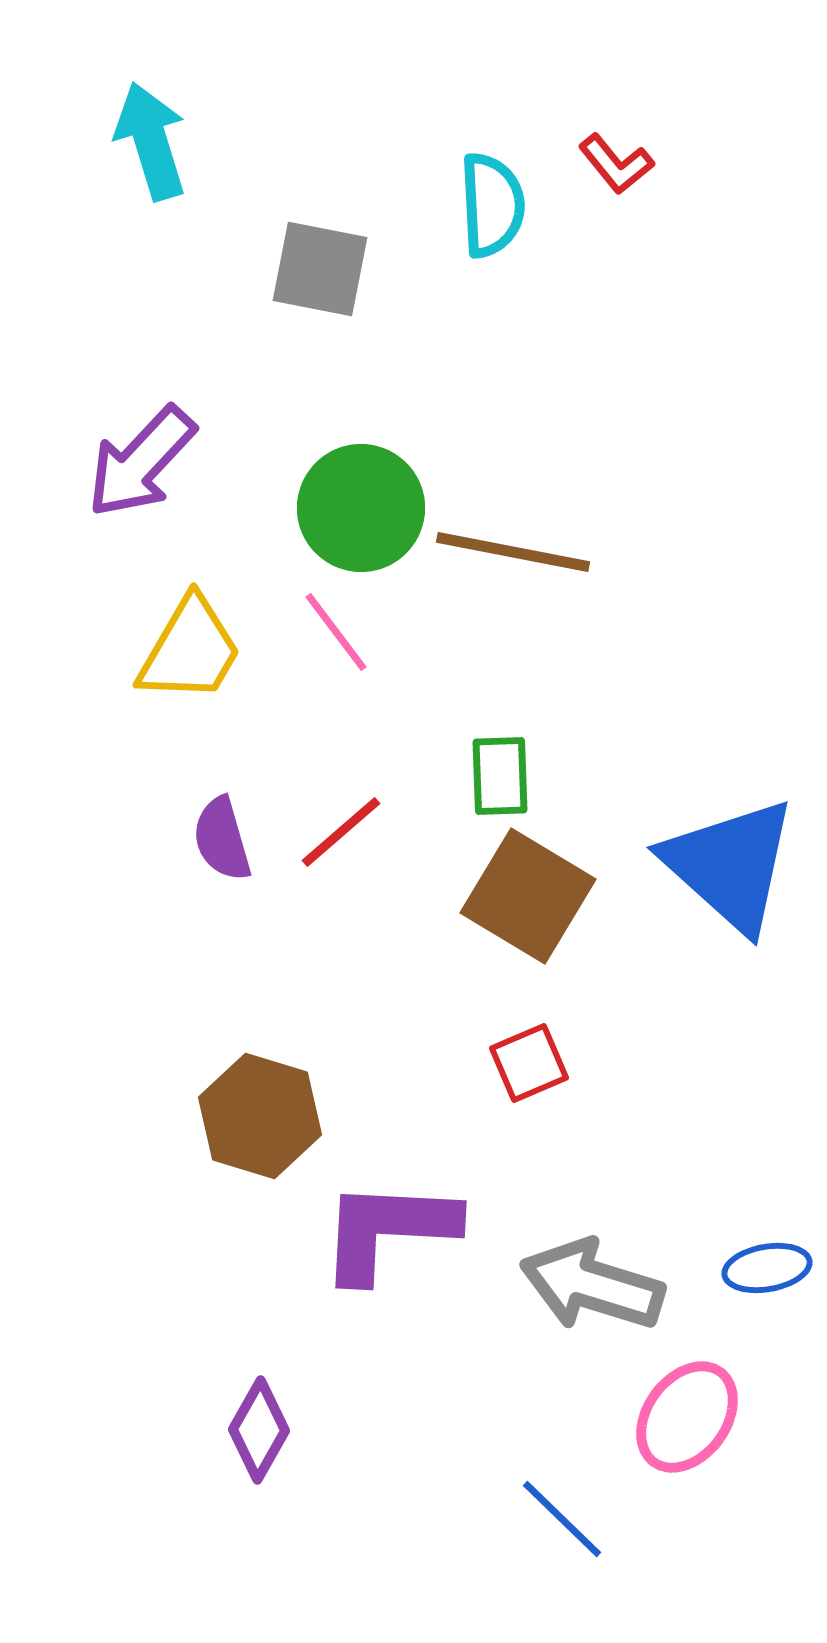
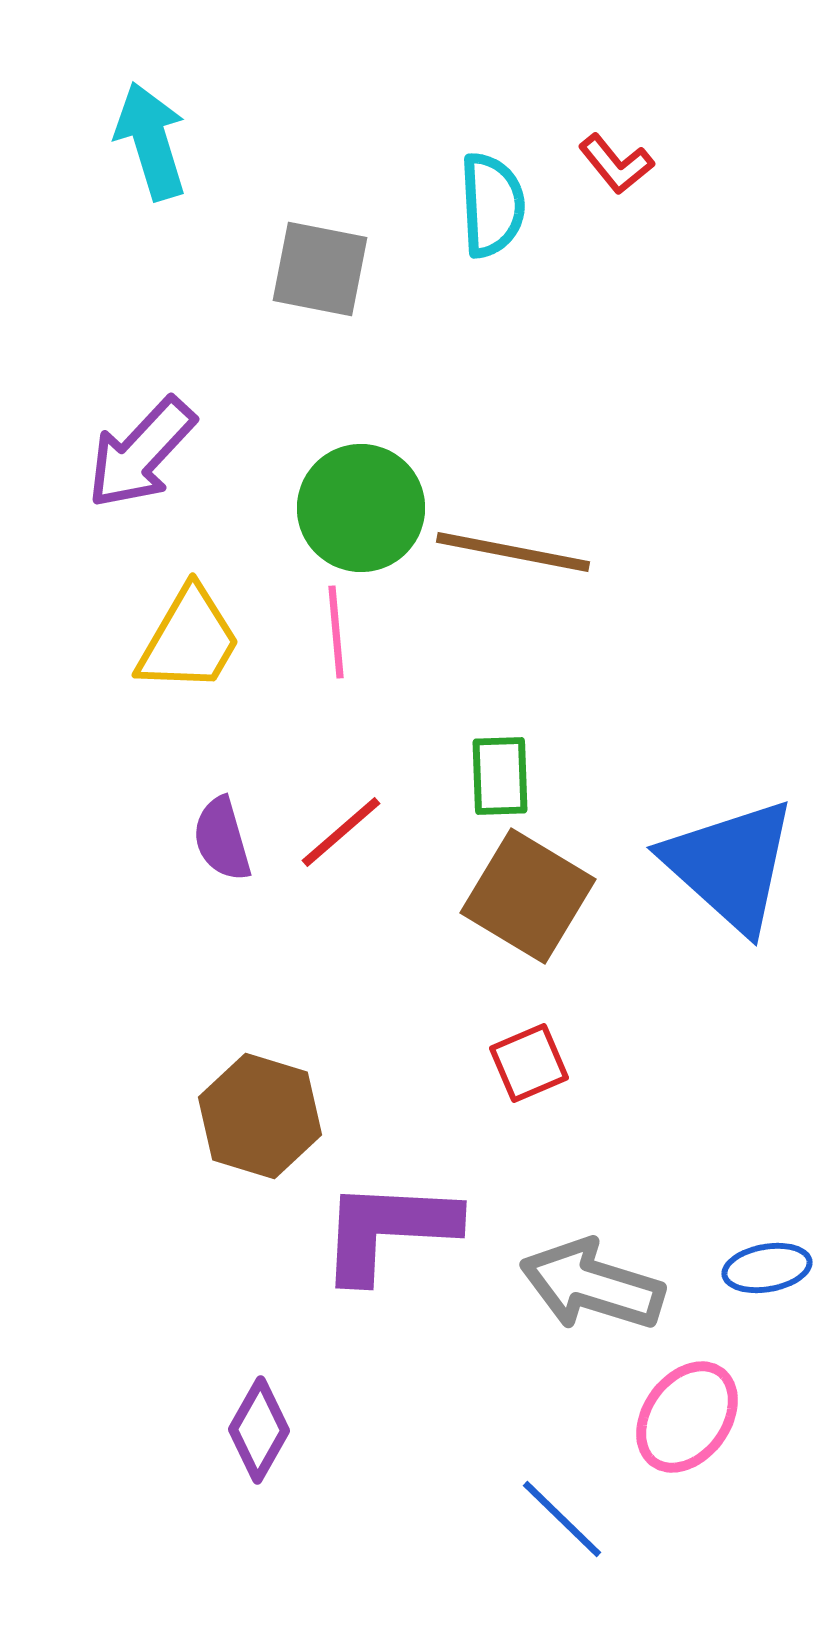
purple arrow: moved 9 px up
pink line: rotated 32 degrees clockwise
yellow trapezoid: moved 1 px left, 10 px up
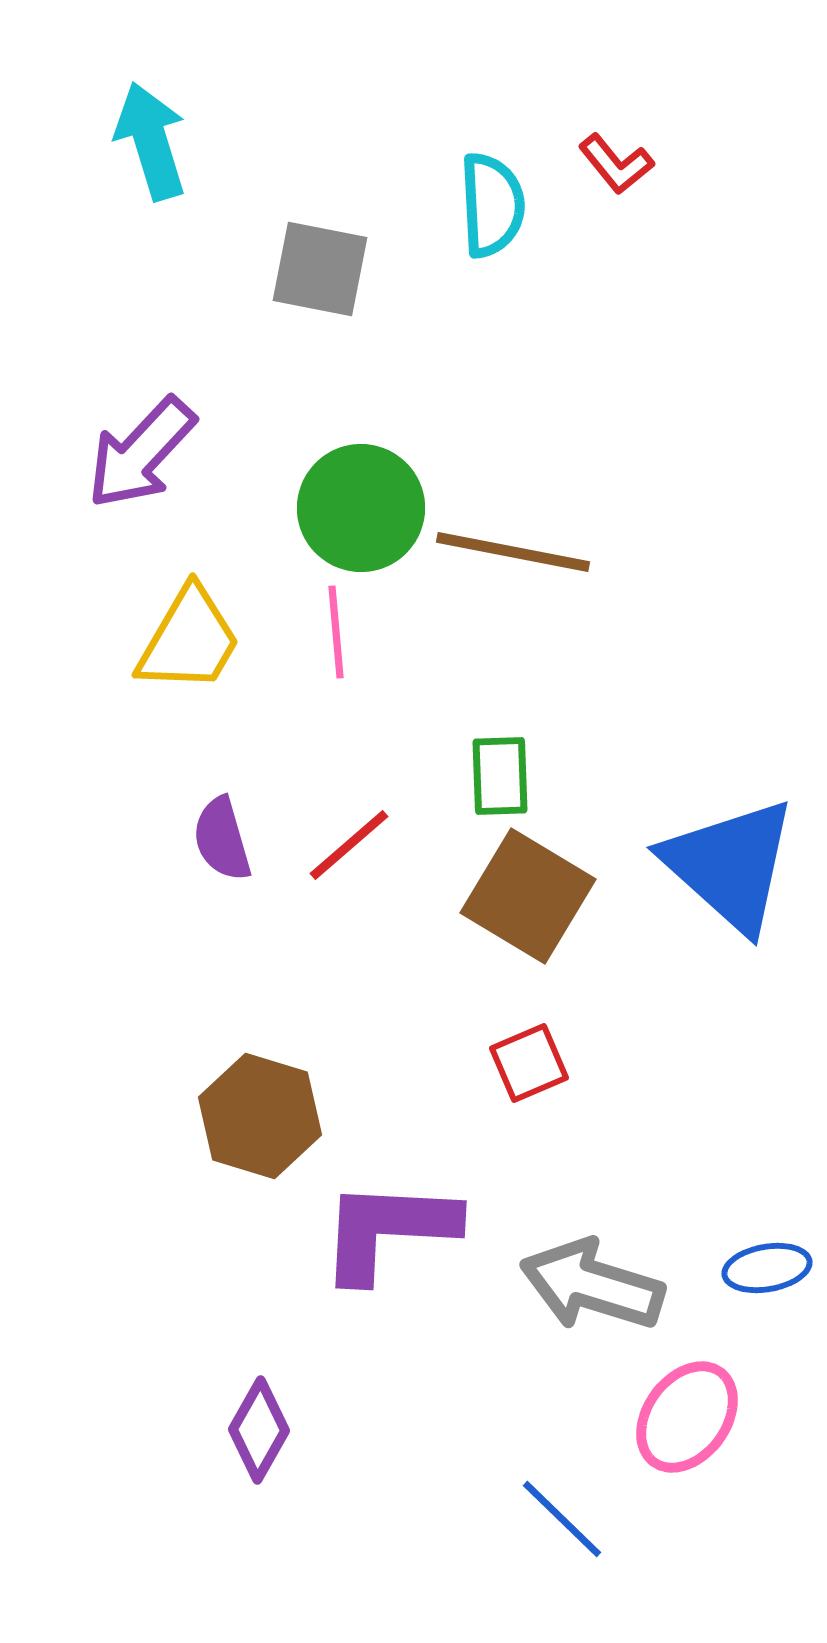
red line: moved 8 px right, 13 px down
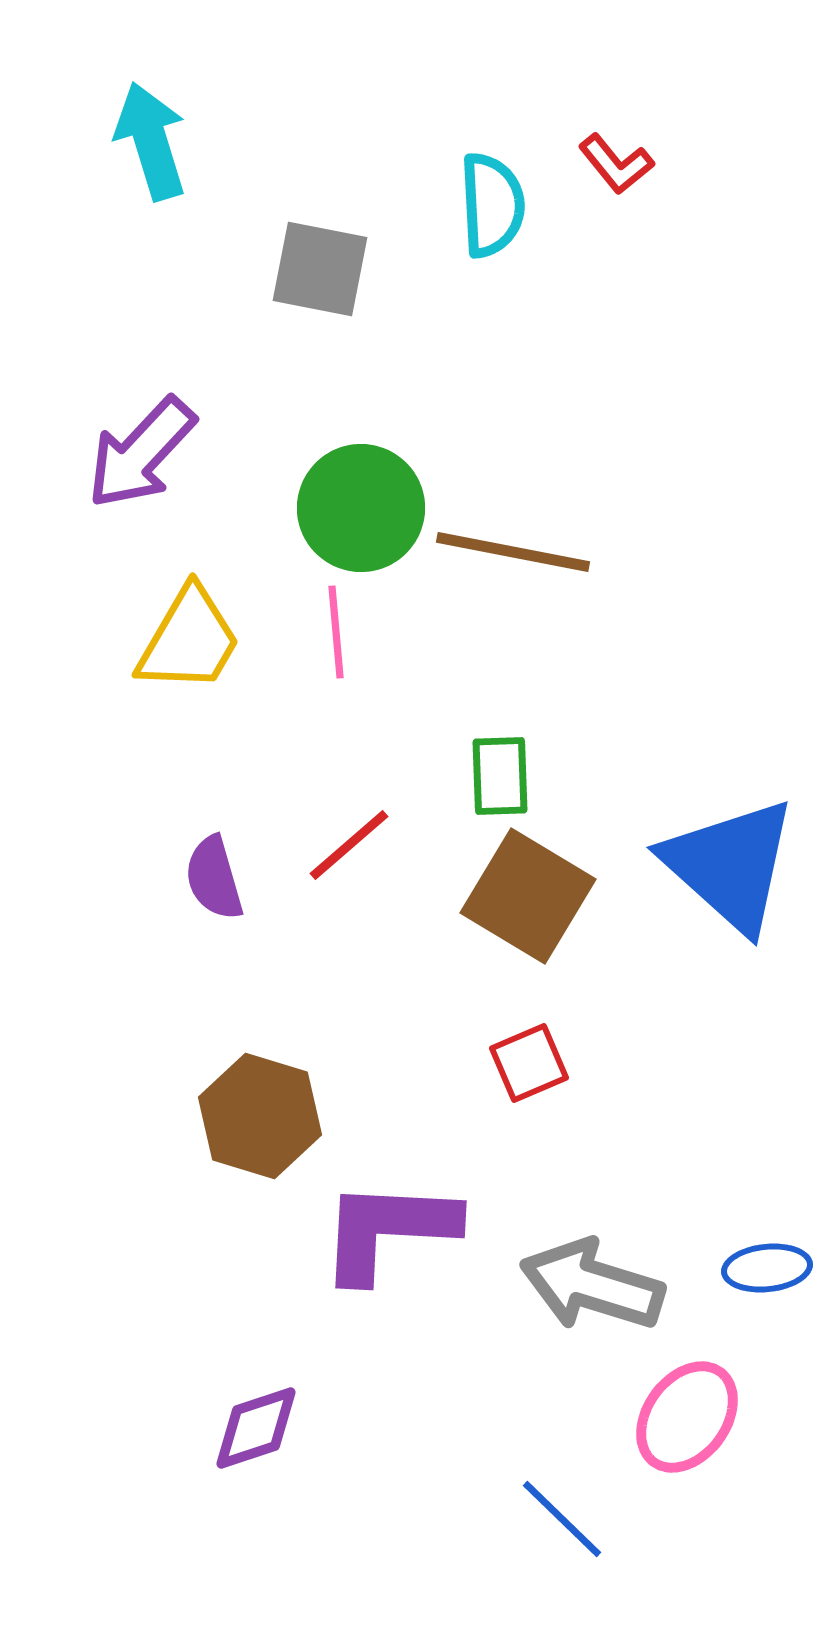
purple semicircle: moved 8 px left, 39 px down
blue ellipse: rotated 4 degrees clockwise
purple diamond: moved 3 px left, 2 px up; rotated 42 degrees clockwise
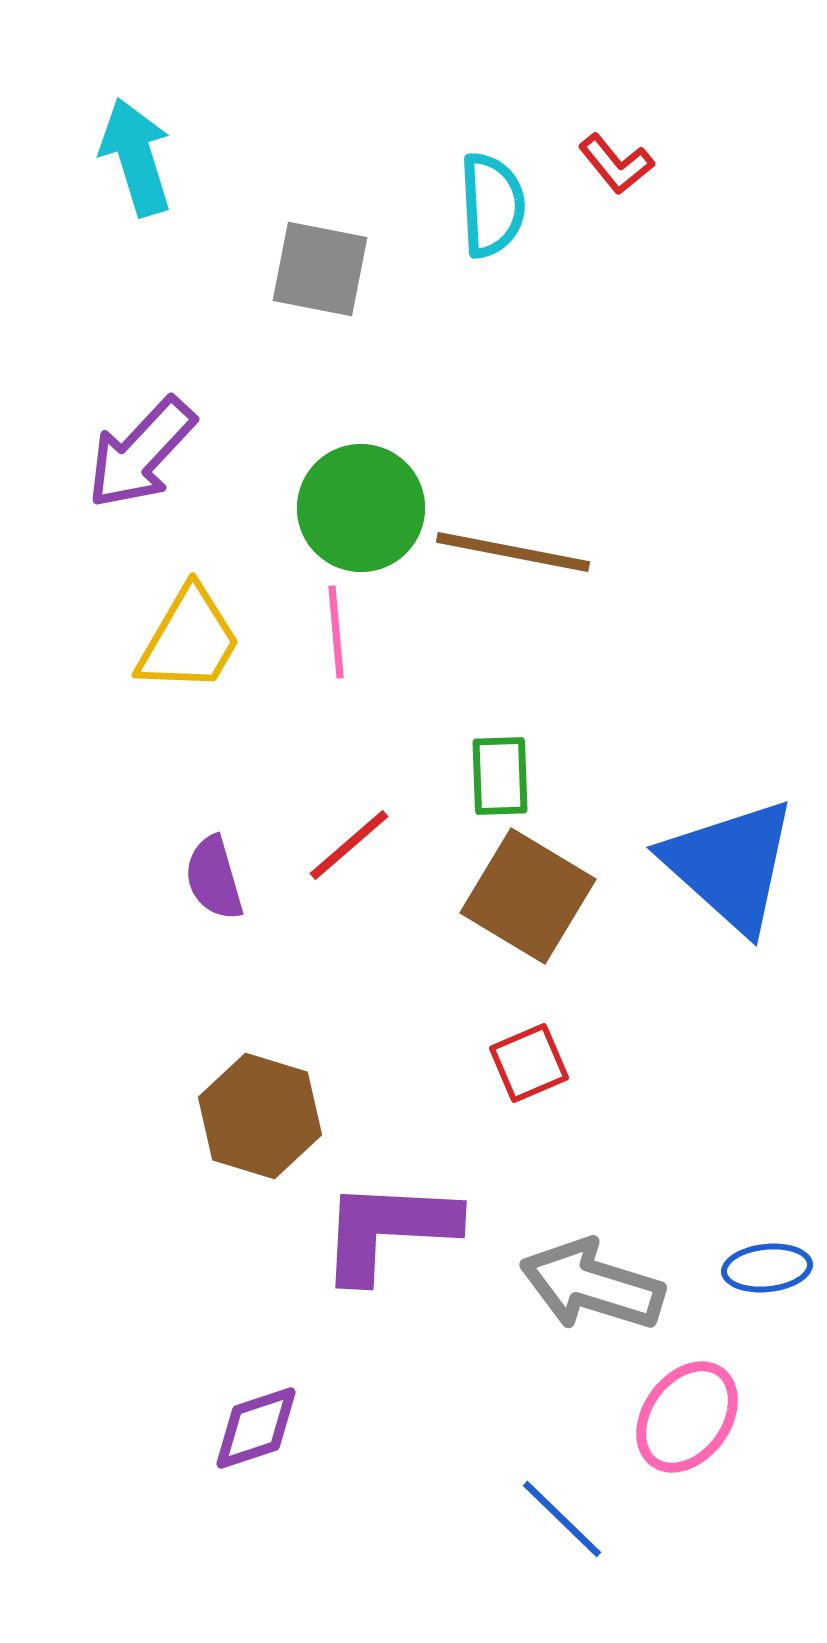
cyan arrow: moved 15 px left, 16 px down
